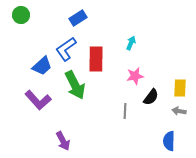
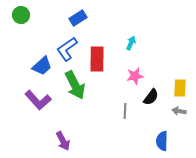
blue L-shape: moved 1 px right
red rectangle: moved 1 px right
blue semicircle: moved 7 px left
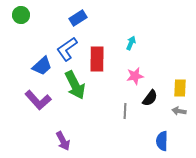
black semicircle: moved 1 px left, 1 px down
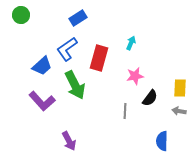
red rectangle: moved 2 px right, 1 px up; rotated 15 degrees clockwise
purple L-shape: moved 4 px right, 1 px down
purple arrow: moved 6 px right
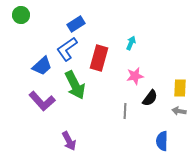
blue rectangle: moved 2 px left, 6 px down
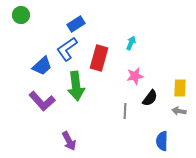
green arrow: moved 1 px right, 1 px down; rotated 20 degrees clockwise
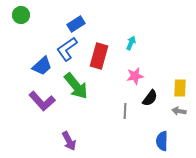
red rectangle: moved 2 px up
green arrow: rotated 32 degrees counterclockwise
